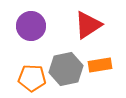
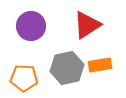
red triangle: moved 1 px left
gray hexagon: moved 1 px right, 1 px up
orange pentagon: moved 8 px left
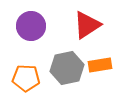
orange pentagon: moved 2 px right
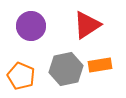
gray hexagon: moved 1 px left, 1 px down
orange pentagon: moved 5 px left, 2 px up; rotated 20 degrees clockwise
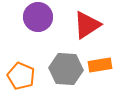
purple circle: moved 7 px right, 9 px up
gray hexagon: rotated 16 degrees clockwise
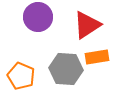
orange rectangle: moved 3 px left, 8 px up
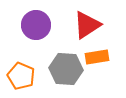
purple circle: moved 2 px left, 8 px down
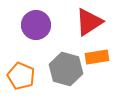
red triangle: moved 2 px right, 3 px up
gray hexagon: rotated 12 degrees clockwise
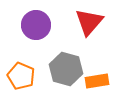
red triangle: rotated 16 degrees counterclockwise
orange rectangle: moved 24 px down
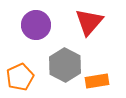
gray hexagon: moved 1 px left, 4 px up; rotated 12 degrees clockwise
orange pentagon: moved 1 px left, 1 px down; rotated 24 degrees clockwise
